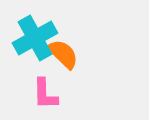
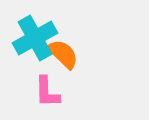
pink L-shape: moved 2 px right, 2 px up
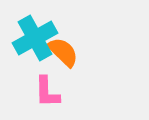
orange semicircle: moved 2 px up
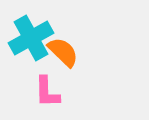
cyan cross: moved 4 px left
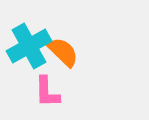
cyan cross: moved 2 px left, 8 px down
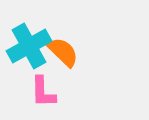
pink L-shape: moved 4 px left
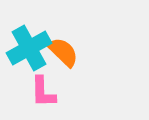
cyan cross: moved 2 px down
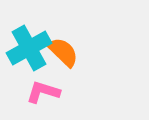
pink L-shape: rotated 108 degrees clockwise
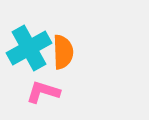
orange semicircle: rotated 44 degrees clockwise
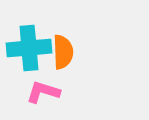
cyan cross: rotated 24 degrees clockwise
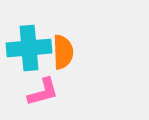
pink L-shape: rotated 148 degrees clockwise
